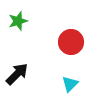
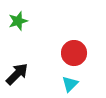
red circle: moved 3 px right, 11 px down
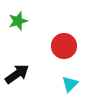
red circle: moved 10 px left, 7 px up
black arrow: rotated 10 degrees clockwise
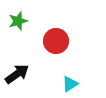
red circle: moved 8 px left, 5 px up
cyan triangle: rotated 12 degrees clockwise
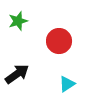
red circle: moved 3 px right
cyan triangle: moved 3 px left
